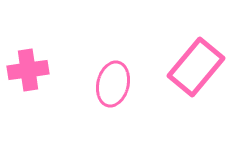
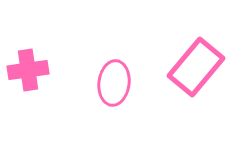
pink ellipse: moved 1 px right, 1 px up; rotated 6 degrees counterclockwise
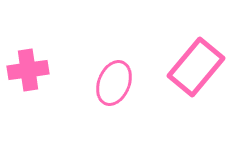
pink ellipse: rotated 15 degrees clockwise
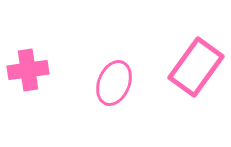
pink rectangle: rotated 4 degrees counterclockwise
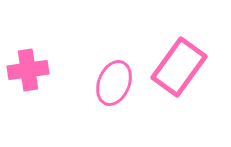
pink rectangle: moved 17 px left
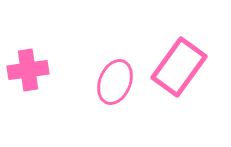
pink ellipse: moved 1 px right, 1 px up
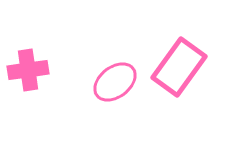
pink ellipse: rotated 30 degrees clockwise
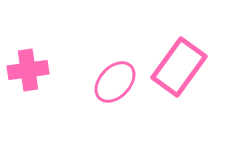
pink ellipse: rotated 9 degrees counterclockwise
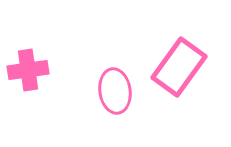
pink ellipse: moved 9 px down; rotated 51 degrees counterclockwise
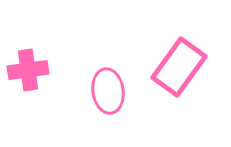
pink ellipse: moved 7 px left
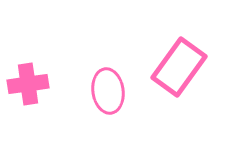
pink cross: moved 14 px down
